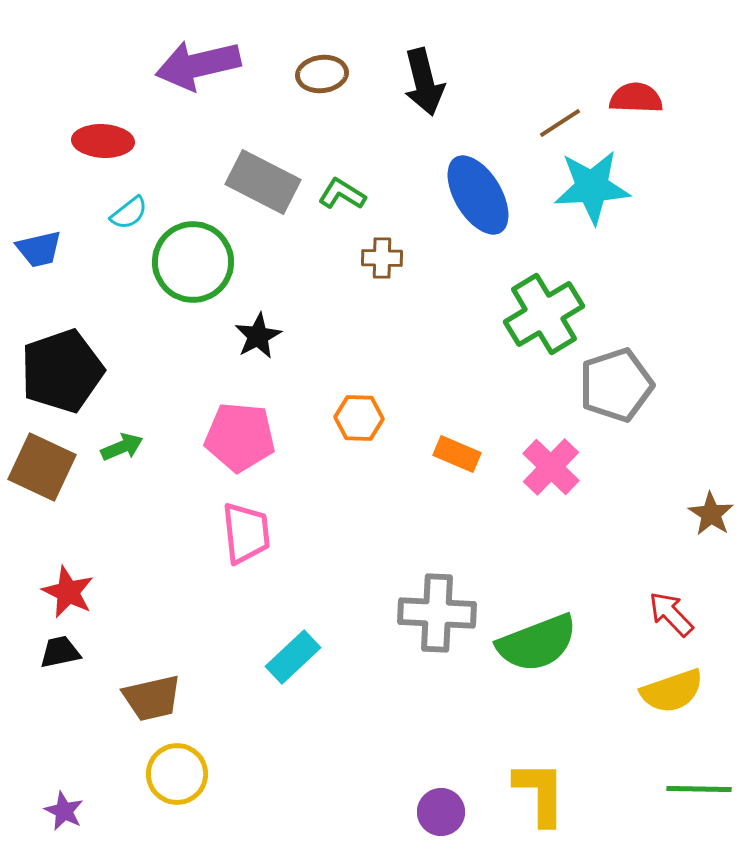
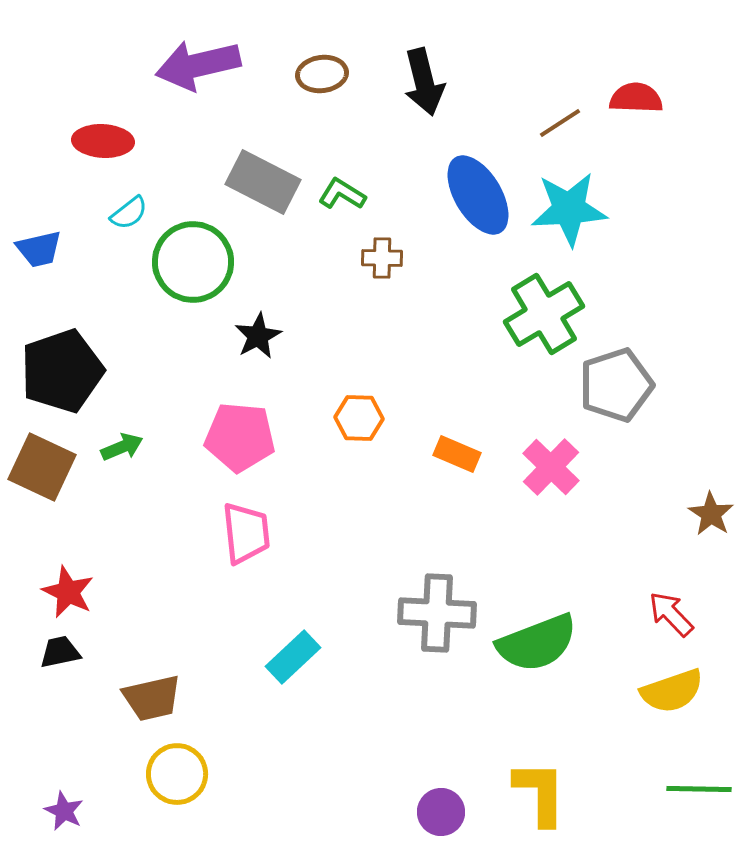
cyan star: moved 23 px left, 22 px down
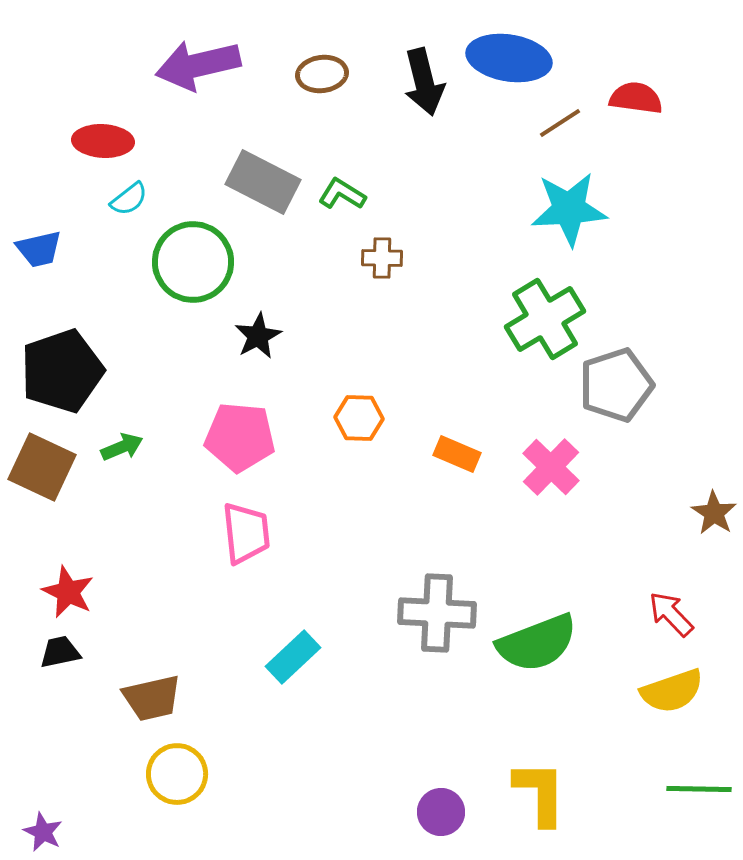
red semicircle: rotated 6 degrees clockwise
blue ellipse: moved 31 px right, 137 px up; rotated 50 degrees counterclockwise
cyan semicircle: moved 14 px up
green cross: moved 1 px right, 5 px down
brown star: moved 3 px right, 1 px up
purple star: moved 21 px left, 21 px down
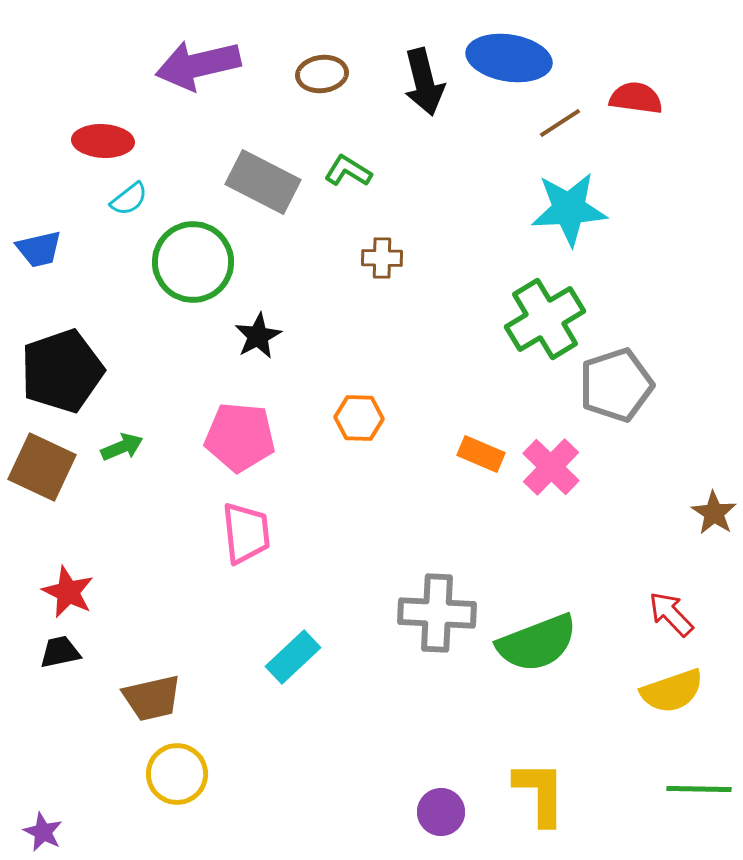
green L-shape: moved 6 px right, 23 px up
orange rectangle: moved 24 px right
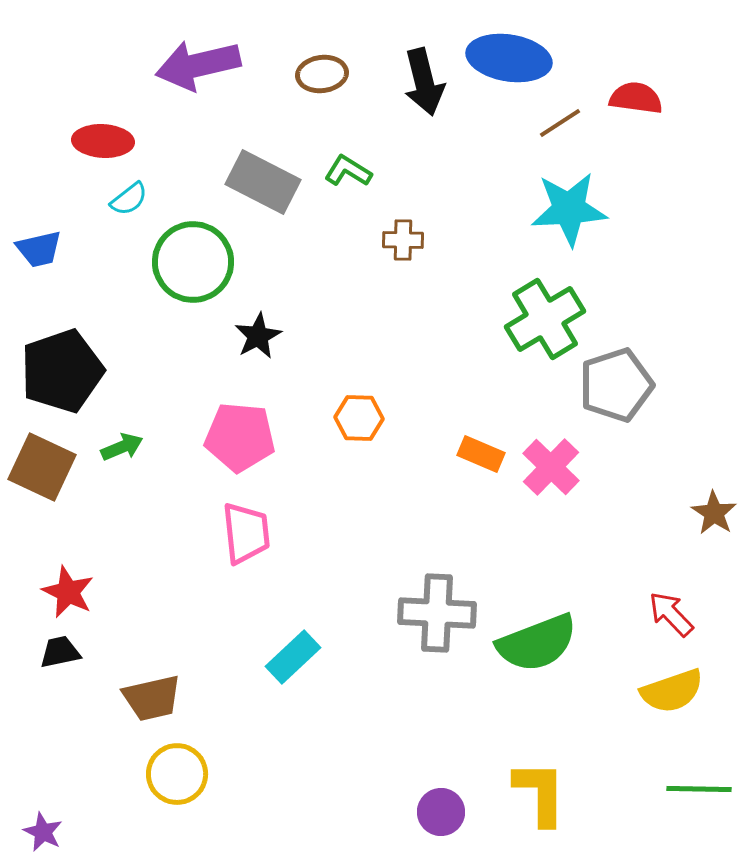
brown cross: moved 21 px right, 18 px up
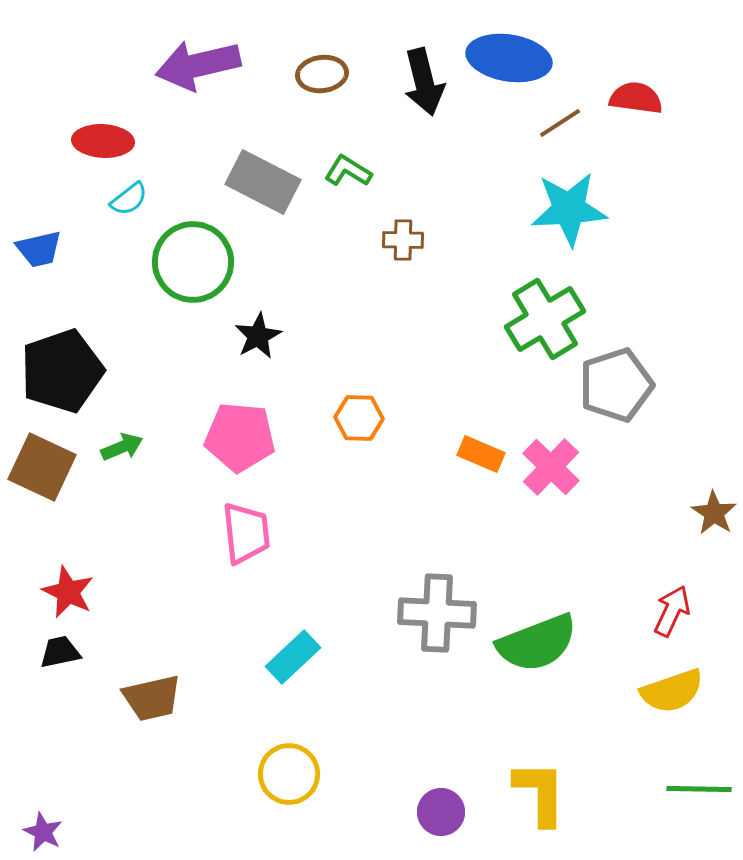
red arrow: moved 1 px right, 3 px up; rotated 69 degrees clockwise
yellow circle: moved 112 px right
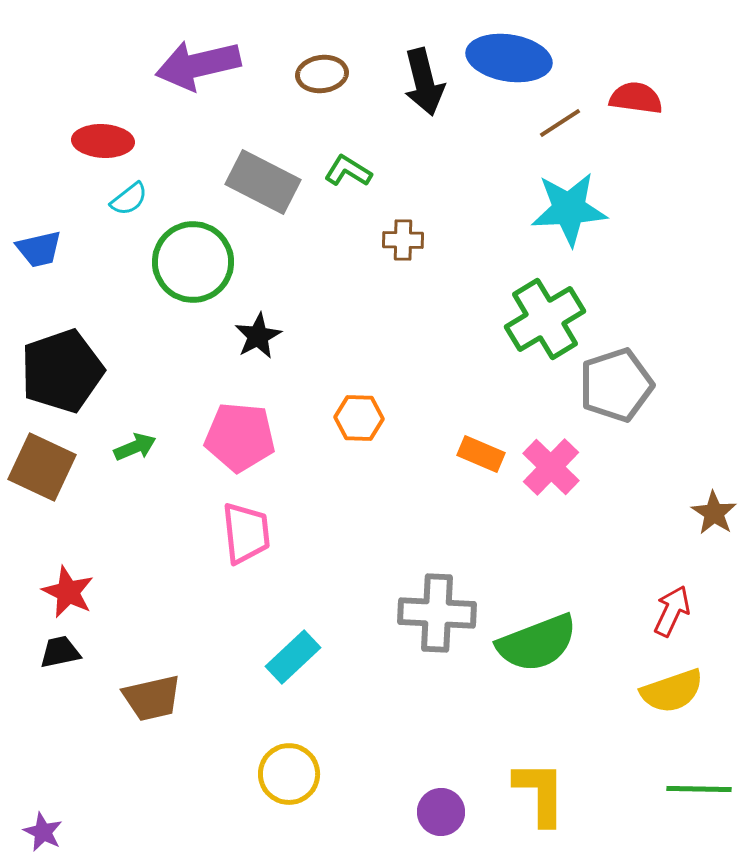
green arrow: moved 13 px right
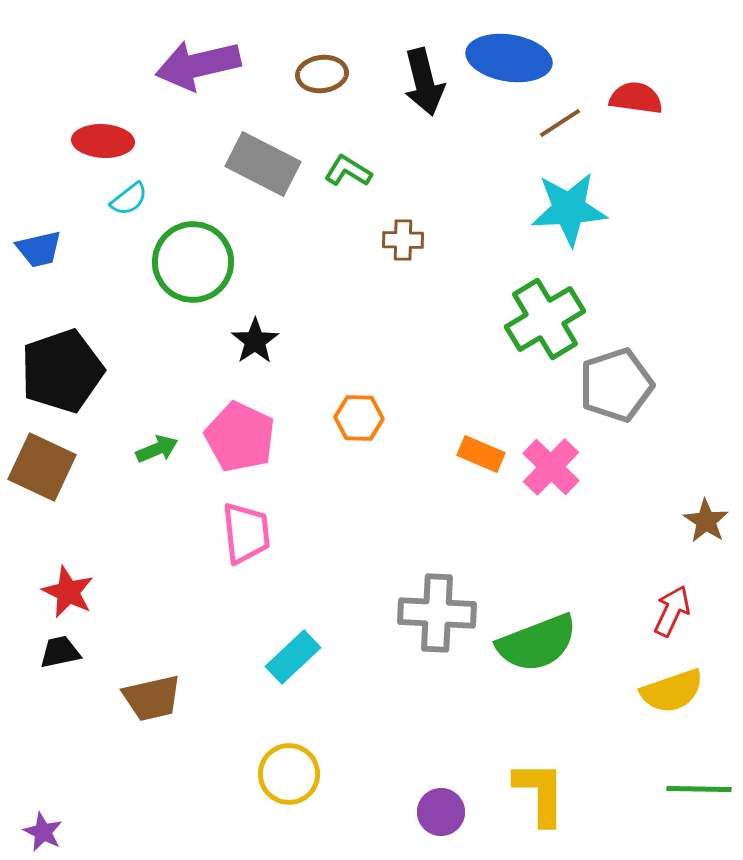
gray rectangle: moved 18 px up
black star: moved 3 px left, 5 px down; rotated 6 degrees counterclockwise
pink pentagon: rotated 20 degrees clockwise
green arrow: moved 22 px right, 2 px down
brown star: moved 8 px left, 8 px down
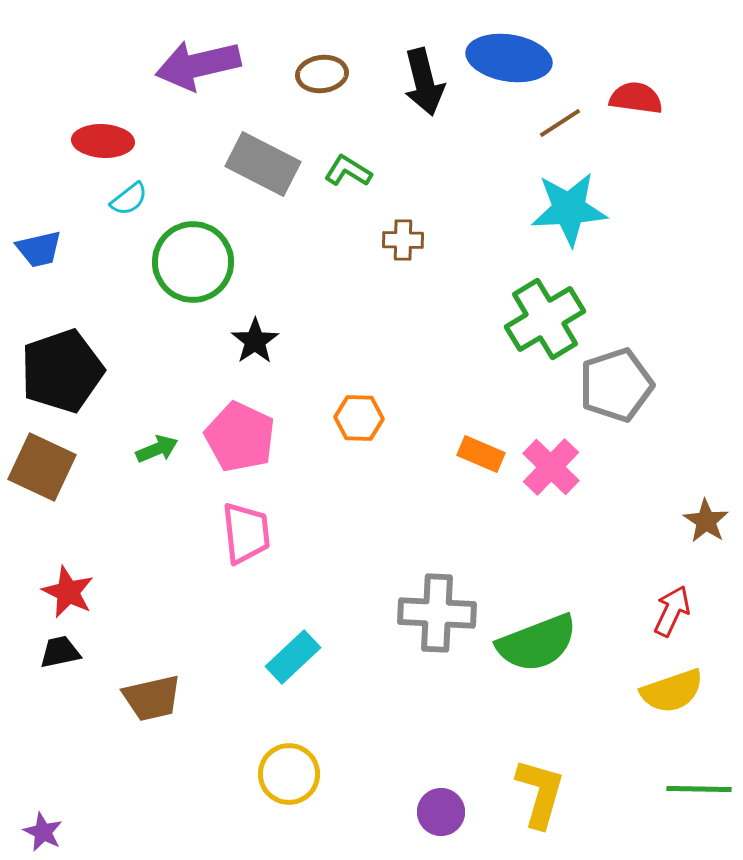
yellow L-shape: rotated 16 degrees clockwise
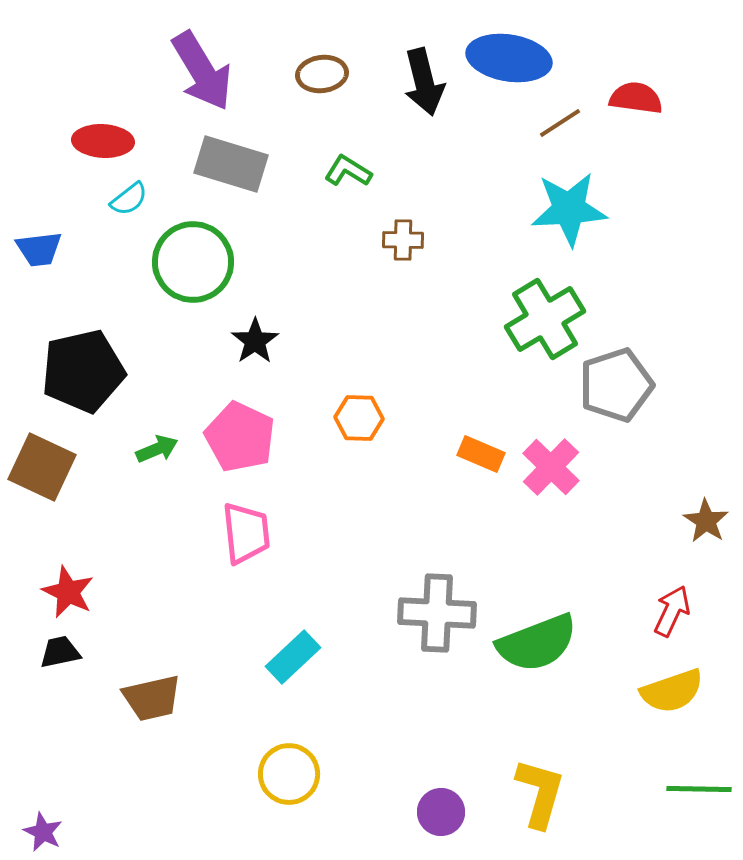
purple arrow: moved 4 px right, 6 px down; rotated 108 degrees counterclockwise
gray rectangle: moved 32 px left; rotated 10 degrees counterclockwise
blue trapezoid: rotated 6 degrees clockwise
black pentagon: moved 21 px right; rotated 6 degrees clockwise
